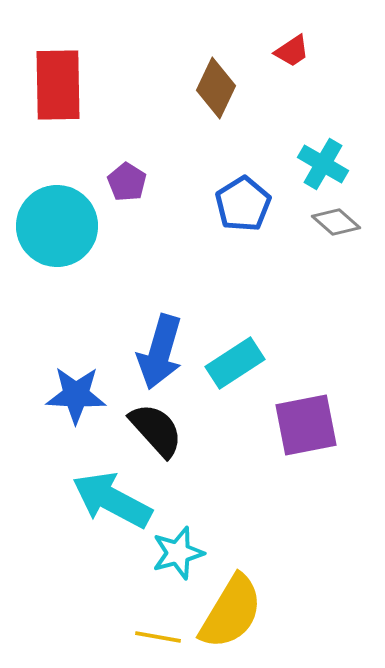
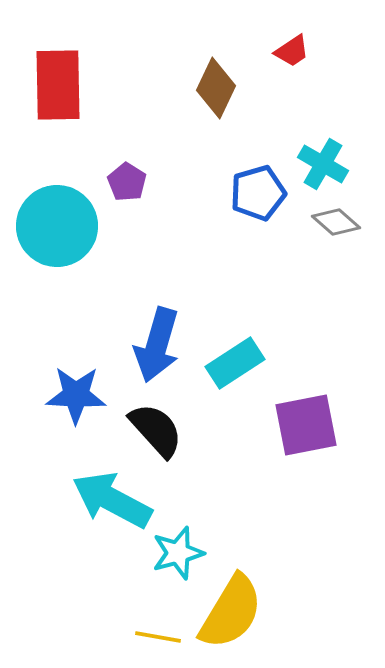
blue pentagon: moved 15 px right, 11 px up; rotated 16 degrees clockwise
blue arrow: moved 3 px left, 7 px up
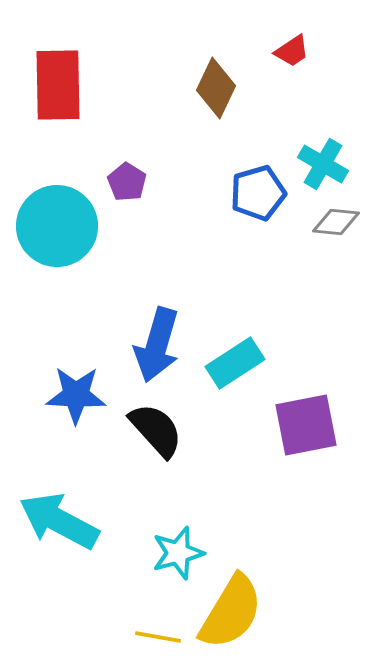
gray diamond: rotated 36 degrees counterclockwise
cyan arrow: moved 53 px left, 21 px down
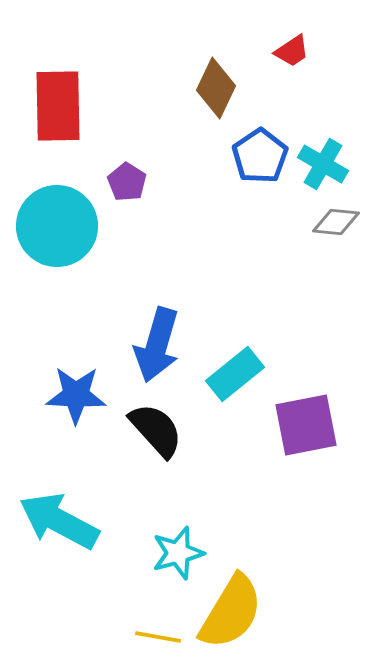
red rectangle: moved 21 px down
blue pentagon: moved 2 px right, 37 px up; rotated 18 degrees counterclockwise
cyan rectangle: moved 11 px down; rotated 6 degrees counterclockwise
